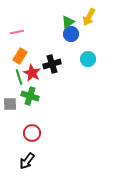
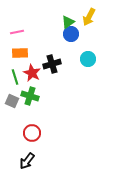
orange rectangle: moved 3 px up; rotated 56 degrees clockwise
green line: moved 4 px left
gray square: moved 2 px right, 3 px up; rotated 24 degrees clockwise
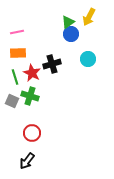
orange rectangle: moved 2 px left
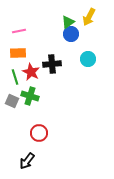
pink line: moved 2 px right, 1 px up
black cross: rotated 12 degrees clockwise
red star: moved 1 px left, 1 px up
red circle: moved 7 px right
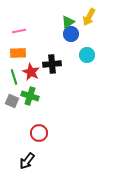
cyan circle: moved 1 px left, 4 px up
green line: moved 1 px left
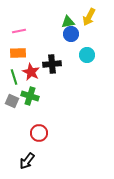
green triangle: rotated 24 degrees clockwise
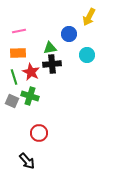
green triangle: moved 18 px left, 26 px down
blue circle: moved 2 px left
black arrow: rotated 78 degrees counterclockwise
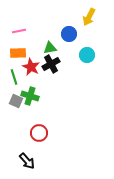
black cross: moved 1 px left; rotated 24 degrees counterclockwise
red star: moved 5 px up
gray square: moved 4 px right
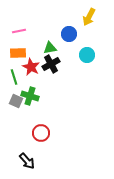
red circle: moved 2 px right
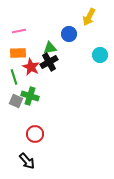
cyan circle: moved 13 px right
black cross: moved 2 px left, 2 px up
red circle: moved 6 px left, 1 px down
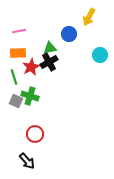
red star: rotated 18 degrees clockwise
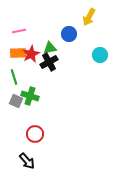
red star: moved 13 px up
